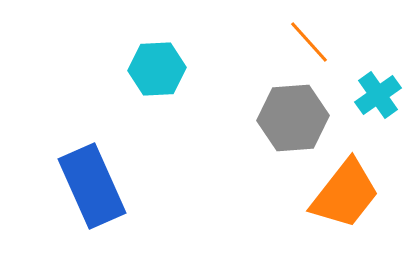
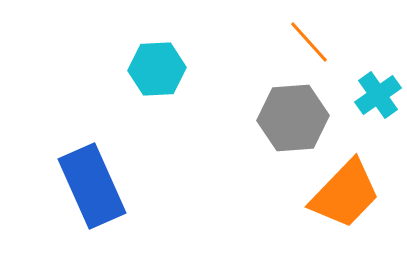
orange trapezoid: rotated 6 degrees clockwise
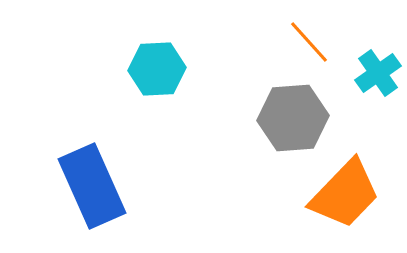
cyan cross: moved 22 px up
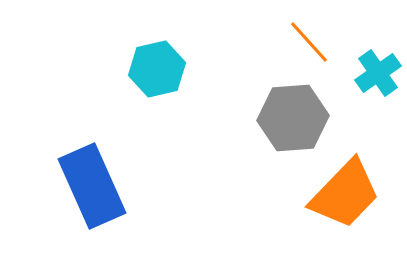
cyan hexagon: rotated 10 degrees counterclockwise
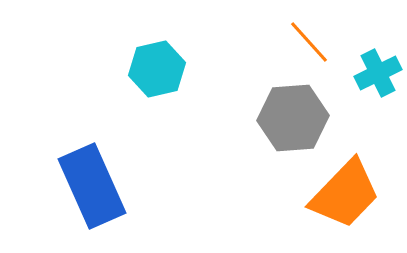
cyan cross: rotated 9 degrees clockwise
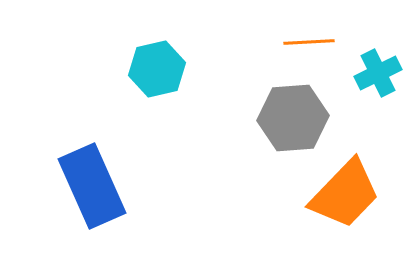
orange line: rotated 51 degrees counterclockwise
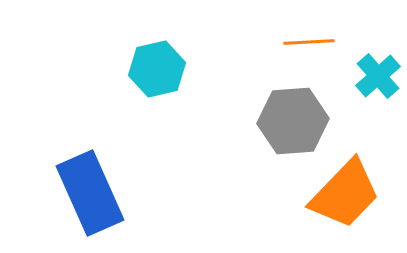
cyan cross: moved 3 px down; rotated 15 degrees counterclockwise
gray hexagon: moved 3 px down
blue rectangle: moved 2 px left, 7 px down
